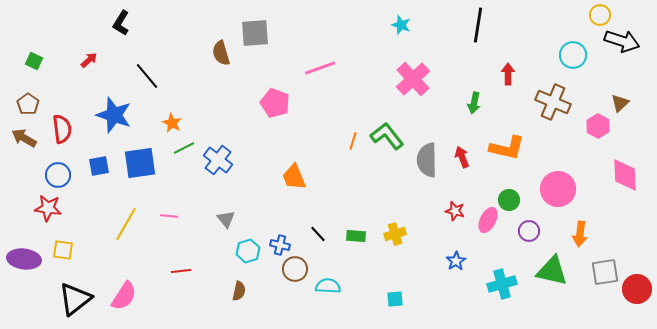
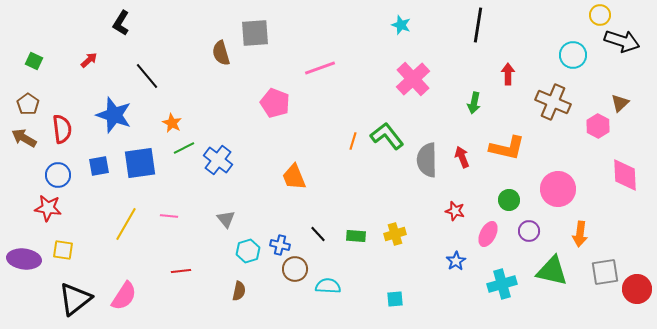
pink ellipse at (488, 220): moved 14 px down
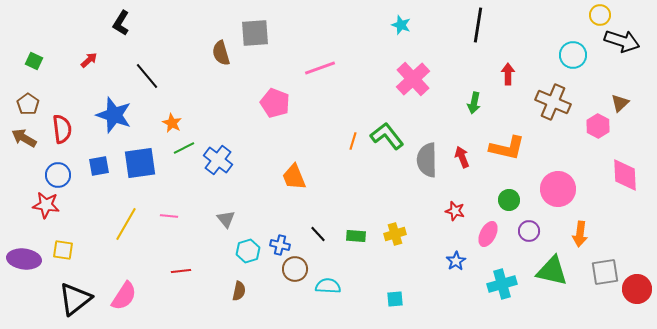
red star at (48, 208): moved 2 px left, 3 px up
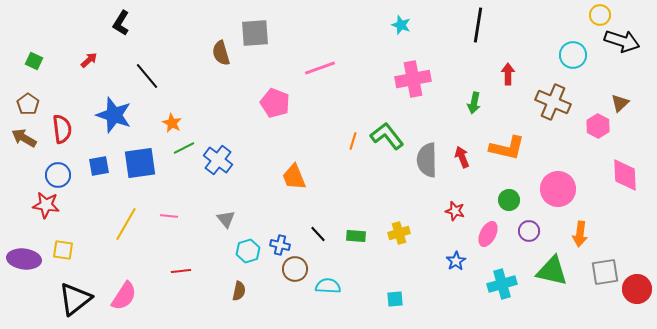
pink cross at (413, 79): rotated 32 degrees clockwise
yellow cross at (395, 234): moved 4 px right, 1 px up
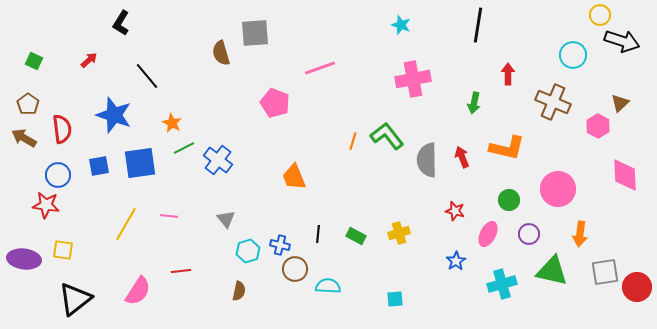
purple circle at (529, 231): moved 3 px down
black line at (318, 234): rotated 48 degrees clockwise
green rectangle at (356, 236): rotated 24 degrees clockwise
red circle at (637, 289): moved 2 px up
pink semicircle at (124, 296): moved 14 px right, 5 px up
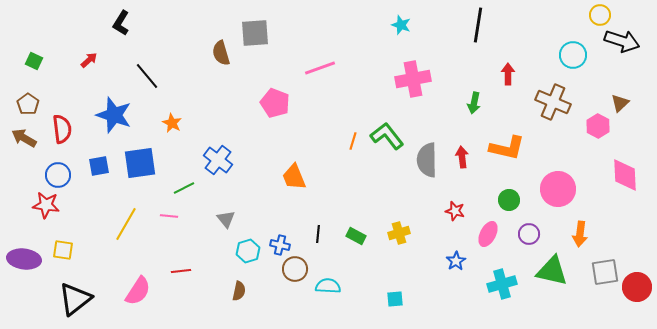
green line at (184, 148): moved 40 px down
red arrow at (462, 157): rotated 15 degrees clockwise
